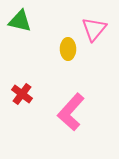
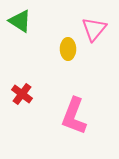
green triangle: rotated 20 degrees clockwise
pink L-shape: moved 3 px right, 4 px down; rotated 21 degrees counterclockwise
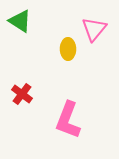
pink L-shape: moved 6 px left, 4 px down
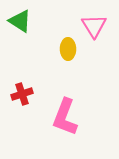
pink triangle: moved 3 px up; rotated 12 degrees counterclockwise
red cross: rotated 35 degrees clockwise
pink L-shape: moved 3 px left, 3 px up
